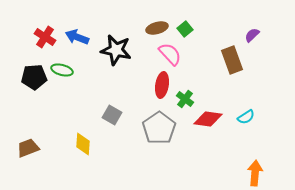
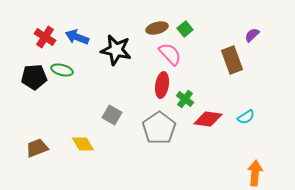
yellow diamond: rotated 35 degrees counterclockwise
brown trapezoid: moved 9 px right
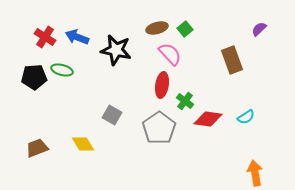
purple semicircle: moved 7 px right, 6 px up
green cross: moved 2 px down
orange arrow: rotated 15 degrees counterclockwise
